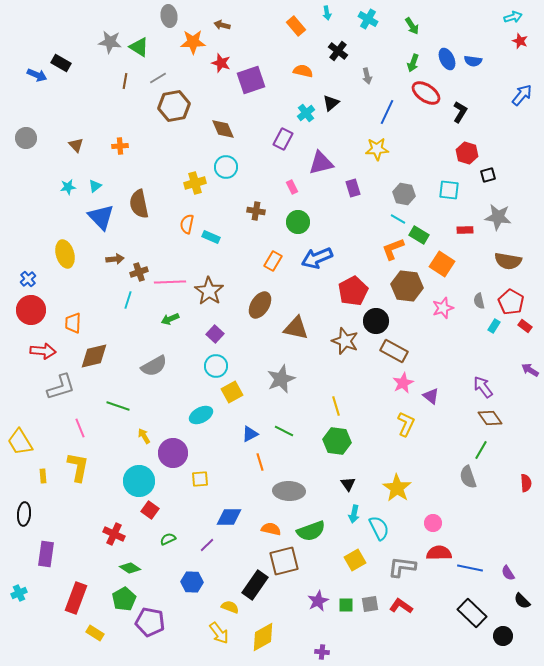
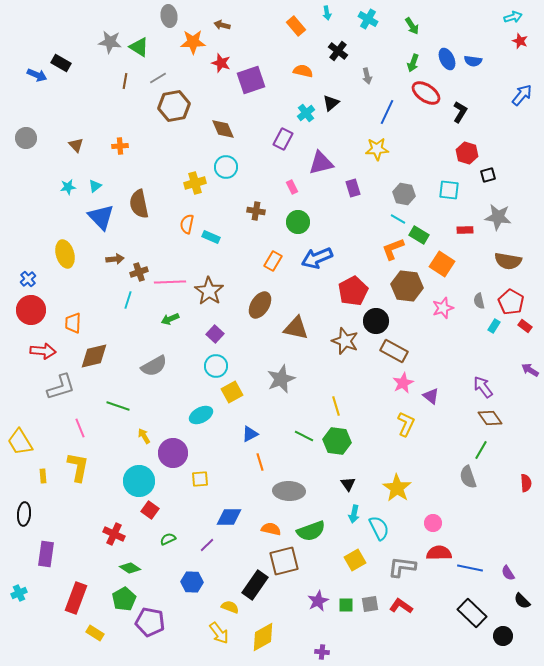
green line at (284, 431): moved 20 px right, 5 px down
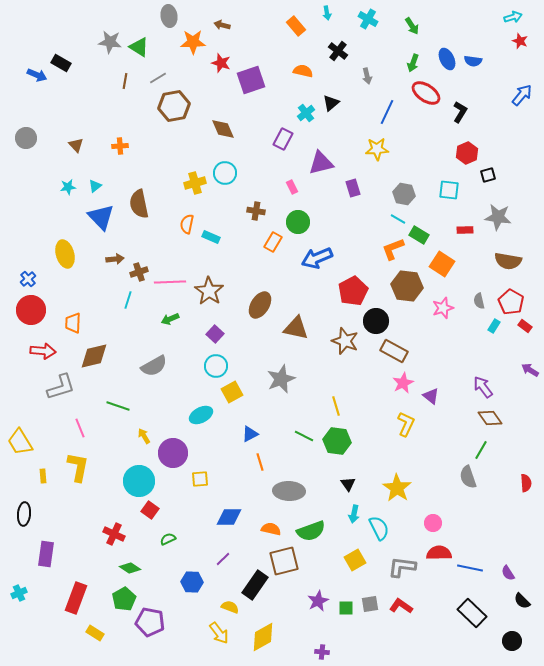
red hexagon at (467, 153): rotated 20 degrees clockwise
cyan circle at (226, 167): moved 1 px left, 6 px down
orange rectangle at (273, 261): moved 19 px up
purple line at (207, 545): moved 16 px right, 14 px down
green square at (346, 605): moved 3 px down
black circle at (503, 636): moved 9 px right, 5 px down
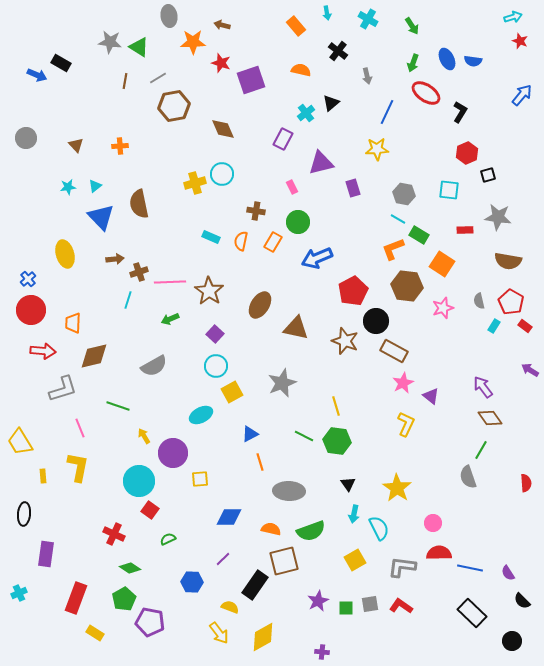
orange semicircle at (303, 71): moved 2 px left, 1 px up
cyan circle at (225, 173): moved 3 px left, 1 px down
orange semicircle at (187, 224): moved 54 px right, 17 px down
gray star at (281, 379): moved 1 px right, 4 px down
gray L-shape at (61, 387): moved 2 px right, 2 px down
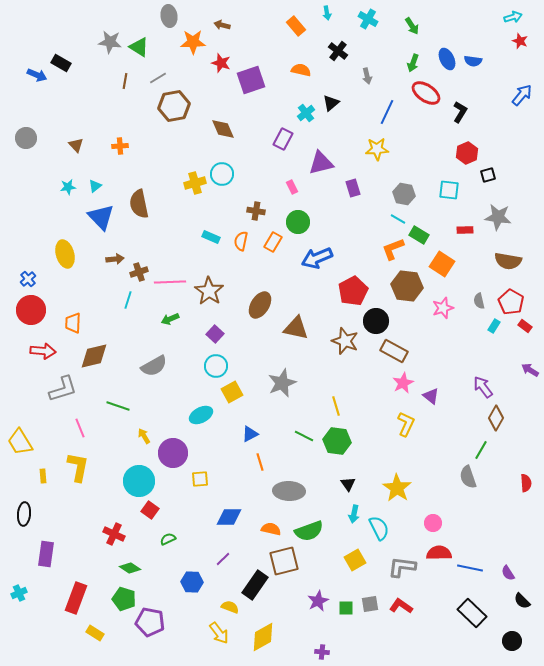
brown diamond at (490, 418): moved 6 px right; rotated 65 degrees clockwise
green semicircle at (311, 531): moved 2 px left
green pentagon at (124, 599): rotated 25 degrees counterclockwise
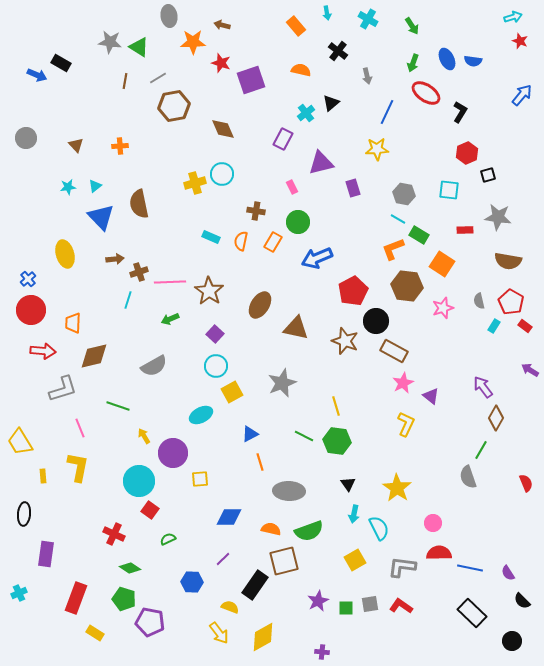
red semicircle at (526, 483): rotated 18 degrees counterclockwise
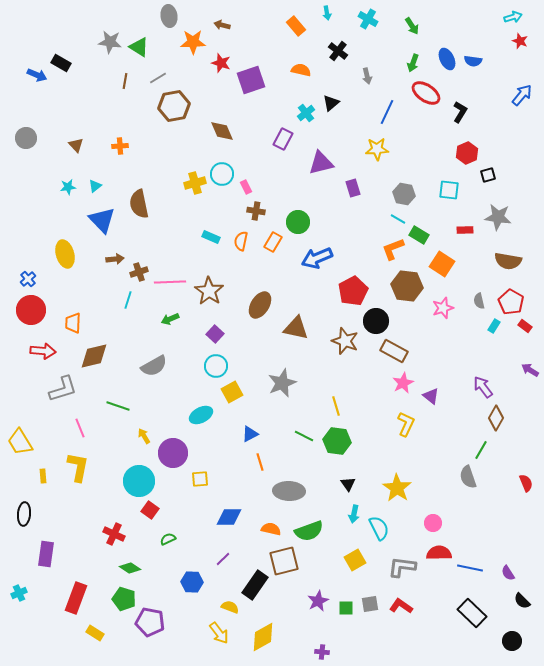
brown diamond at (223, 129): moved 1 px left, 2 px down
pink rectangle at (292, 187): moved 46 px left
blue triangle at (101, 217): moved 1 px right, 3 px down
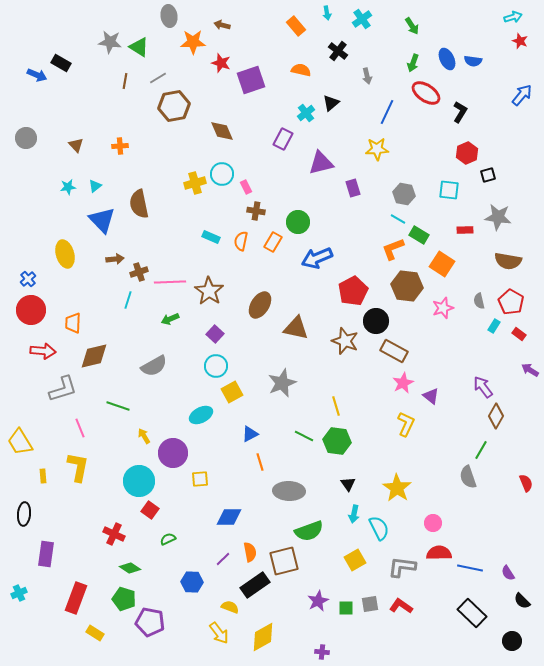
cyan cross at (368, 19): moved 6 px left; rotated 24 degrees clockwise
red rectangle at (525, 326): moved 6 px left, 8 px down
brown diamond at (496, 418): moved 2 px up
orange semicircle at (271, 529): moved 21 px left, 23 px down; rotated 66 degrees clockwise
black rectangle at (255, 585): rotated 20 degrees clockwise
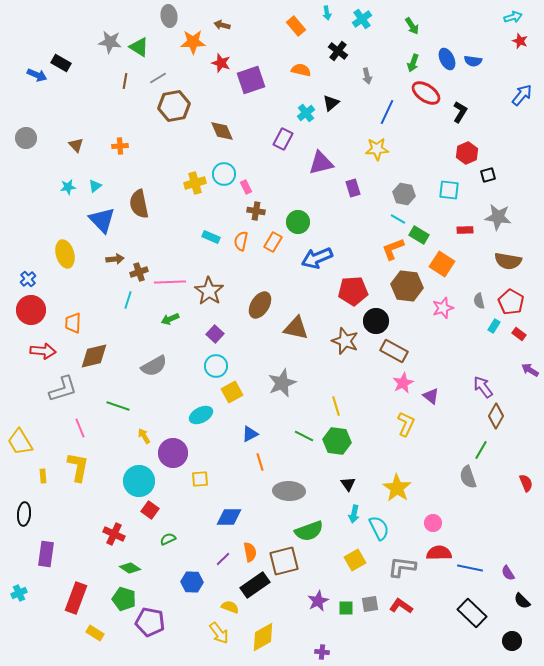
cyan circle at (222, 174): moved 2 px right
red pentagon at (353, 291): rotated 24 degrees clockwise
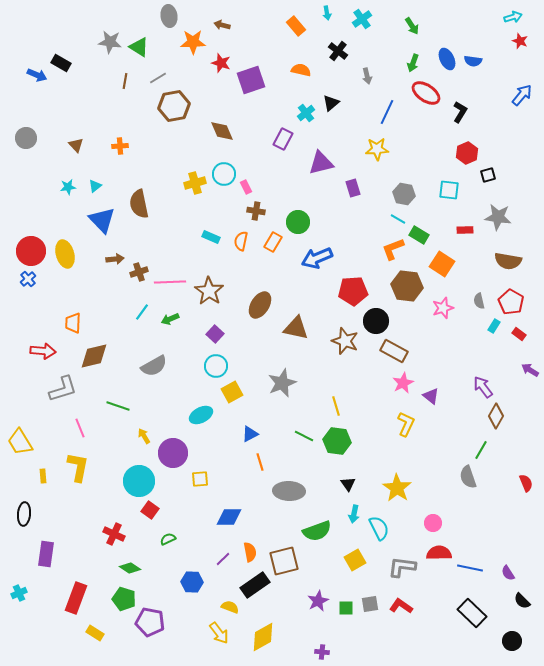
cyan line at (128, 300): moved 14 px right, 12 px down; rotated 18 degrees clockwise
red circle at (31, 310): moved 59 px up
green semicircle at (309, 531): moved 8 px right
